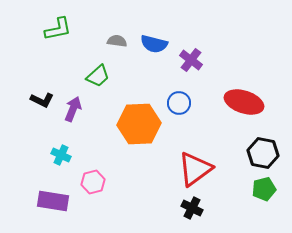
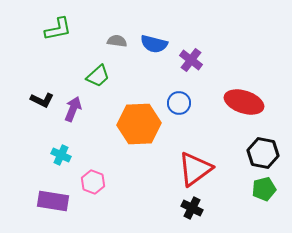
pink hexagon: rotated 25 degrees counterclockwise
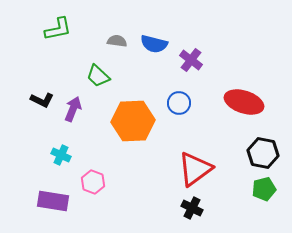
green trapezoid: rotated 85 degrees clockwise
orange hexagon: moved 6 px left, 3 px up
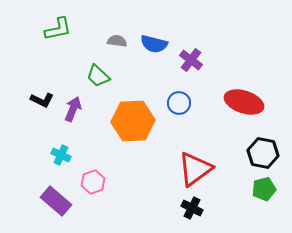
pink hexagon: rotated 20 degrees clockwise
purple rectangle: moved 3 px right; rotated 32 degrees clockwise
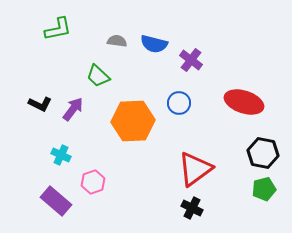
black L-shape: moved 2 px left, 4 px down
purple arrow: rotated 15 degrees clockwise
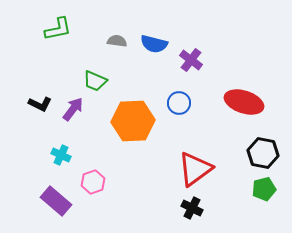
green trapezoid: moved 3 px left, 5 px down; rotated 20 degrees counterclockwise
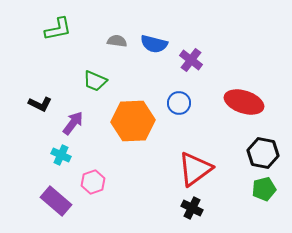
purple arrow: moved 14 px down
